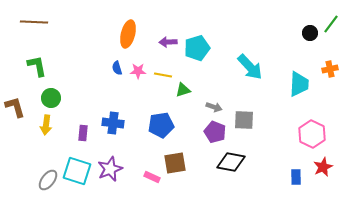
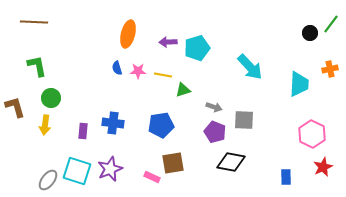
yellow arrow: moved 1 px left
purple rectangle: moved 2 px up
brown square: moved 2 px left
blue rectangle: moved 10 px left
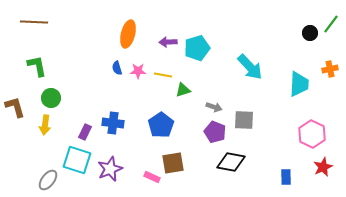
blue pentagon: rotated 25 degrees counterclockwise
purple rectangle: moved 2 px right, 1 px down; rotated 21 degrees clockwise
cyan square: moved 11 px up
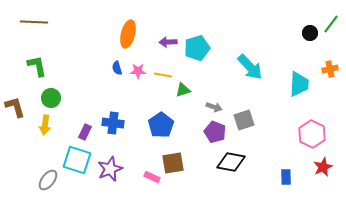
gray square: rotated 20 degrees counterclockwise
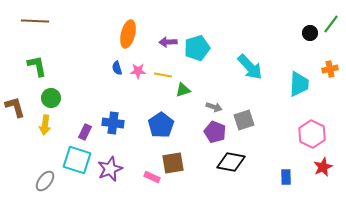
brown line: moved 1 px right, 1 px up
gray ellipse: moved 3 px left, 1 px down
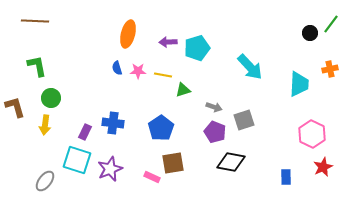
blue pentagon: moved 3 px down
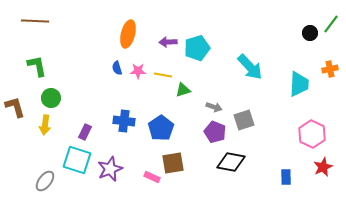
blue cross: moved 11 px right, 2 px up
